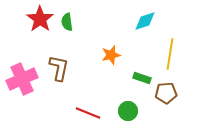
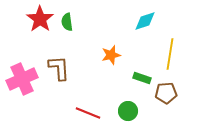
brown L-shape: rotated 16 degrees counterclockwise
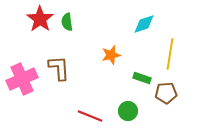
cyan diamond: moved 1 px left, 3 px down
red line: moved 2 px right, 3 px down
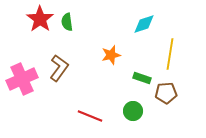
brown L-shape: rotated 40 degrees clockwise
green circle: moved 5 px right
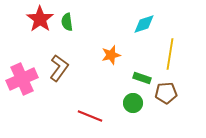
green circle: moved 8 px up
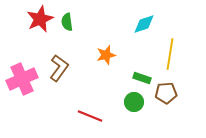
red star: rotated 12 degrees clockwise
orange star: moved 5 px left
green circle: moved 1 px right, 1 px up
